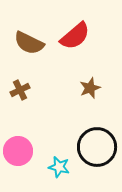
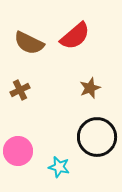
black circle: moved 10 px up
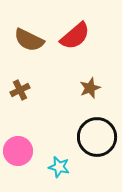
brown semicircle: moved 3 px up
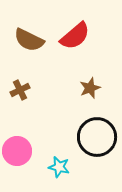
pink circle: moved 1 px left
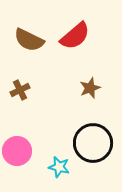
black circle: moved 4 px left, 6 px down
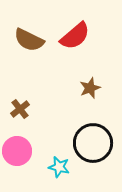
brown cross: moved 19 px down; rotated 12 degrees counterclockwise
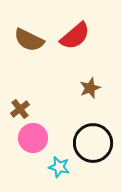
pink circle: moved 16 px right, 13 px up
